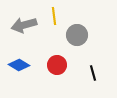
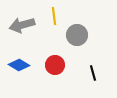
gray arrow: moved 2 px left
red circle: moved 2 px left
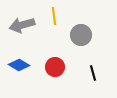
gray circle: moved 4 px right
red circle: moved 2 px down
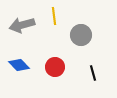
blue diamond: rotated 15 degrees clockwise
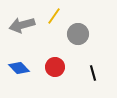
yellow line: rotated 42 degrees clockwise
gray circle: moved 3 px left, 1 px up
blue diamond: moved 3 px down
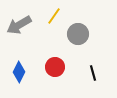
gray arrow: moved 3 px left; rotated 15 degrees counterclockwise
blue diamond: moved 4 px down; rotated 70 degrees clockwise
